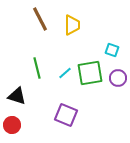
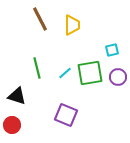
cyan square: rotated 32 degrees counterclockwise
purple circle: moved 1 px up
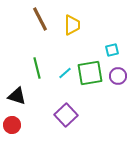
purple circle: moved 1 px up
purple square: rotated 25 degrees clockwise
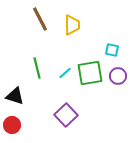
cyan square: rotated 24 degrees clockwise
black triangle: moved 2 px left
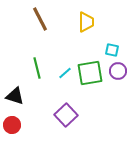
yellow trapezoid: moved 14 px right, 3 px up
purple circle: moved 5 px up
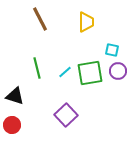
cyan line: moved 1 px up
